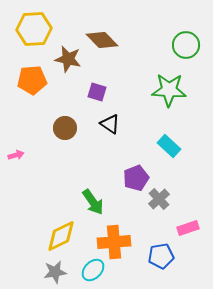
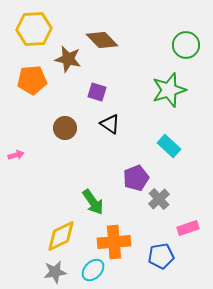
green star: rotated 20 degrees counterclockwise
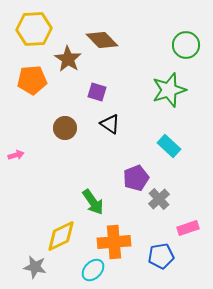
brown star: rotated 20 degrees clockwise
gray star: moved 20 px left, 5 px up; rotated 20 degrees clockwise
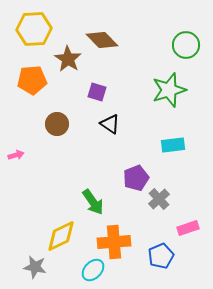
brown circle: moved 8 px left, 4 px up
cyan rectangle: moved 4 px right, 1 px up; rotated 50 degrees counterclockwise
blue pentagon: rotated 15 degrees counterclockwise
